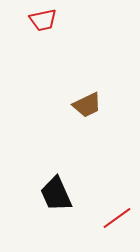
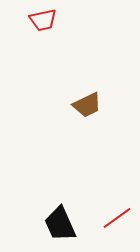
black trapezoid: moved 4 px right, 30 px down
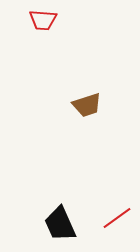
red trapezoid: rotated 16 degrees clockwise
brown trapezoid: rotated 8 degrees clockwise
